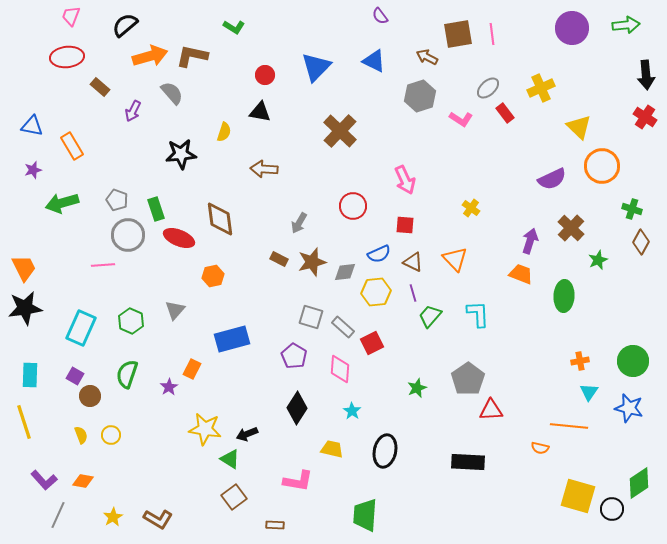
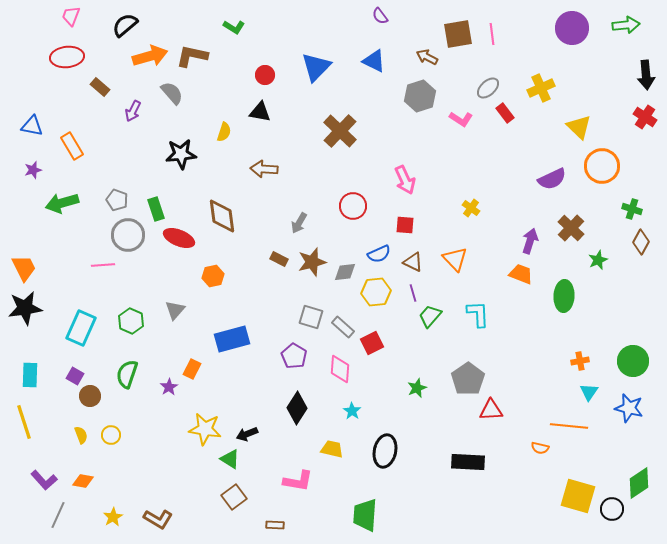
brown diamond at (220, 219): moved 2 px right, 3 px up
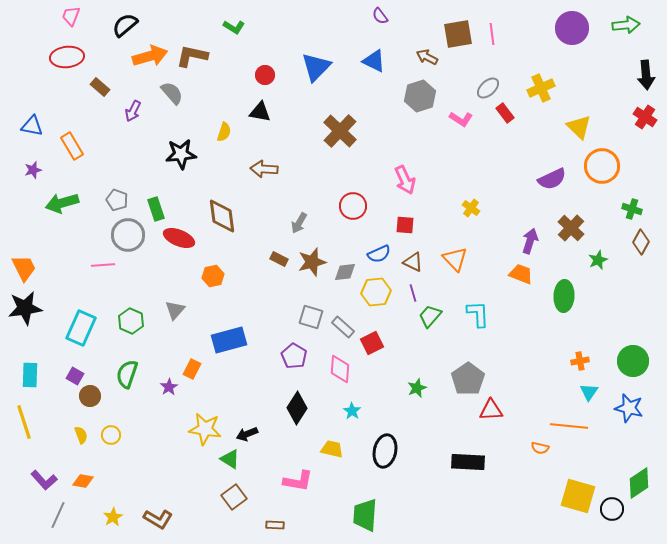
blue rectangle at (232, 339): moved 3 px left, 1 px down
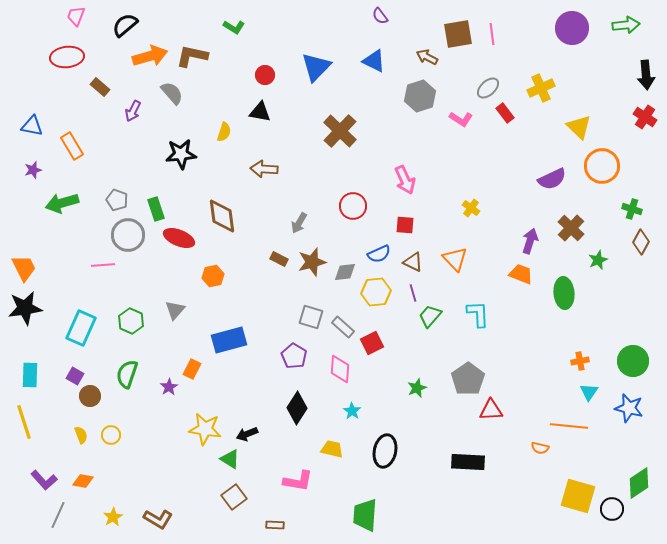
pink trapezoid at (71, 16): moved 5 px right
green ellipse at (564, 296): moved 3 px up; rotated 8 degrees counterclockwise
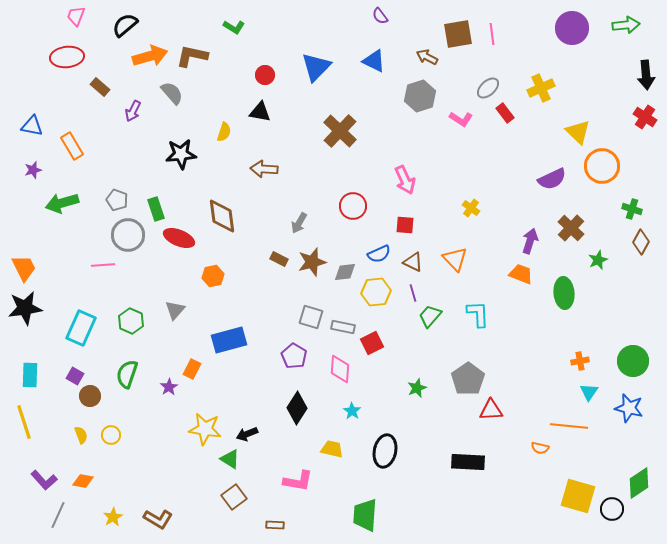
yellow triangle at (579, 127): moved 1 px left, 5 px down
gray rectangle at (343, 327): rotated 30 degrees counterclockwise
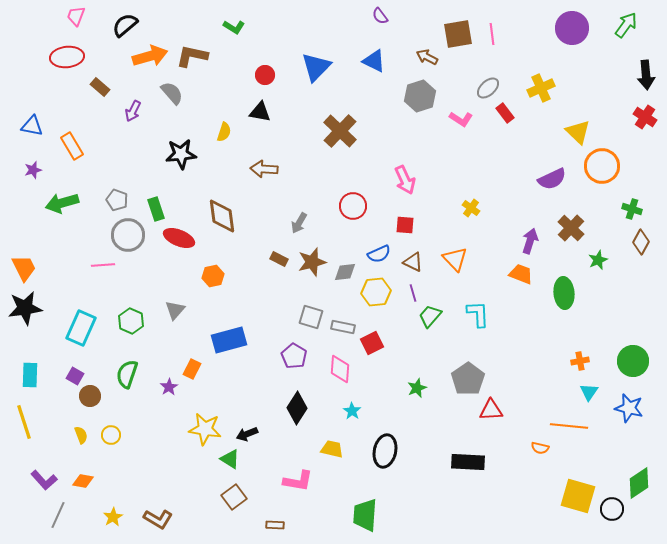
green arrow at (626, 25): rotated 48 degrees counterclockwise
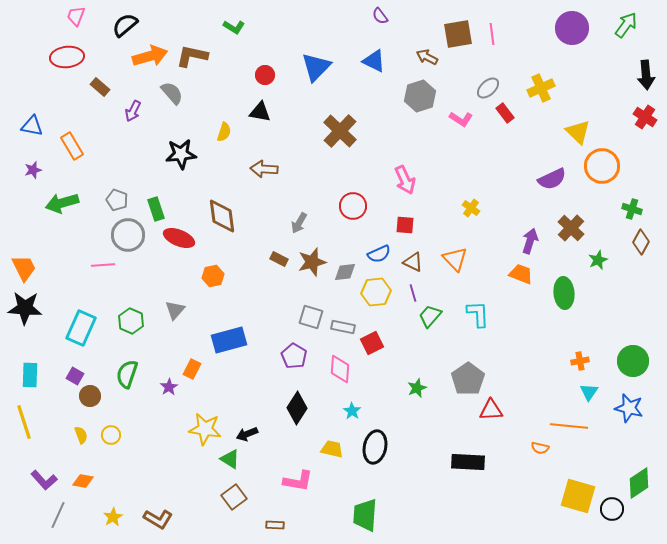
black star at (25, 308): rotated 12 degrees clockwise
black ellipse at (385, 451): moved 10 px left, 4 px up
